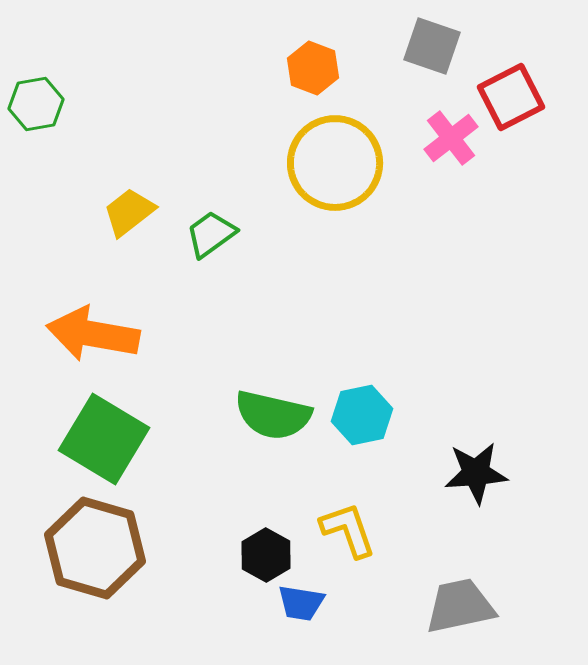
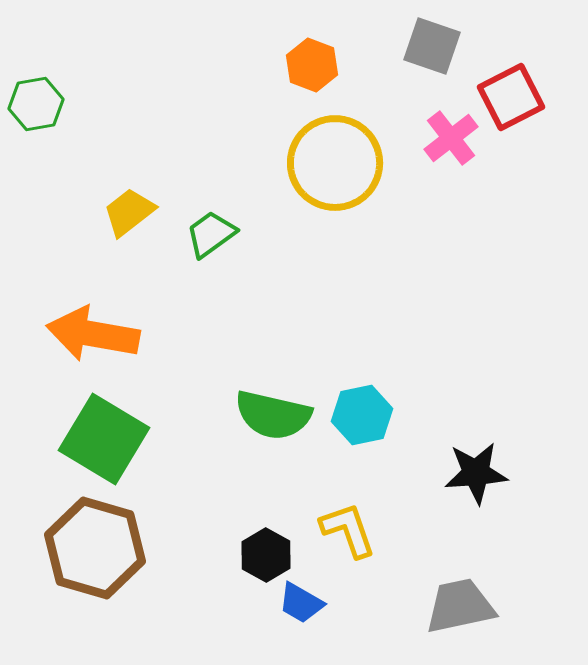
orange hexagon: moved 1 px left, 3 px up
blue trapezoid: rotated 21 degrees clockwise
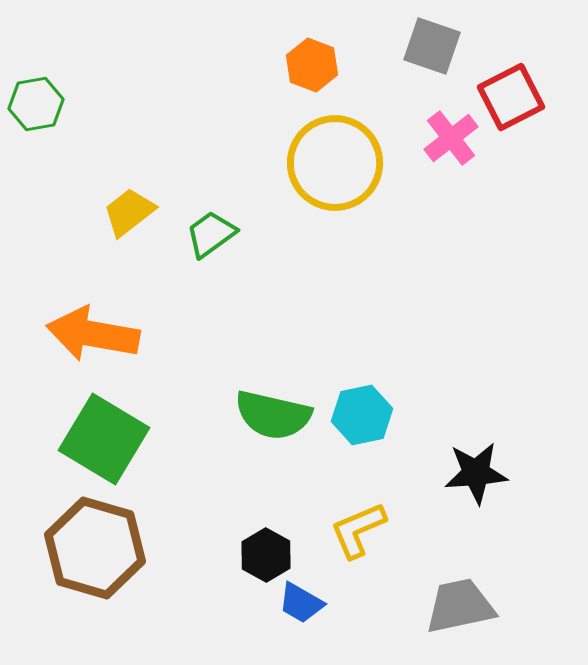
yellow L-shape: moved 10 px right; rotated 94 degrees counterclockwise
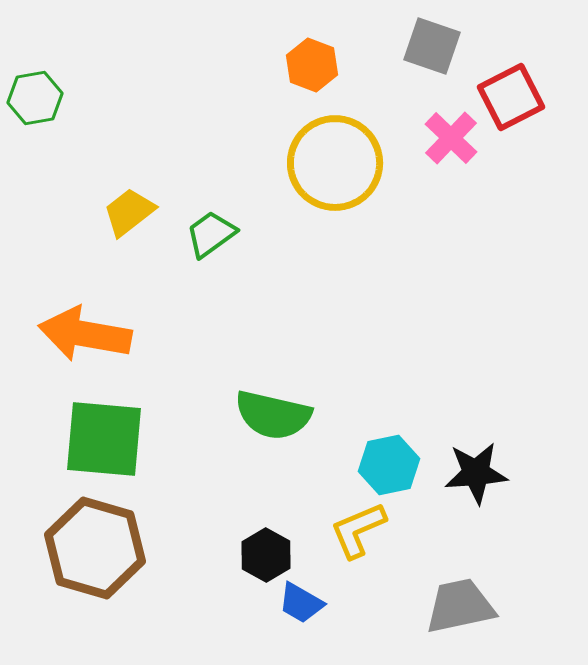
green hexagon: moved 1 px left, 6 px up
pink cross: rotated 8 degrees counterclockwise
orange arrow: moved 8 px left
cyan hexagon: moved 27 px right, 50 px down
green square: rotated 26 degrees counterclockwise
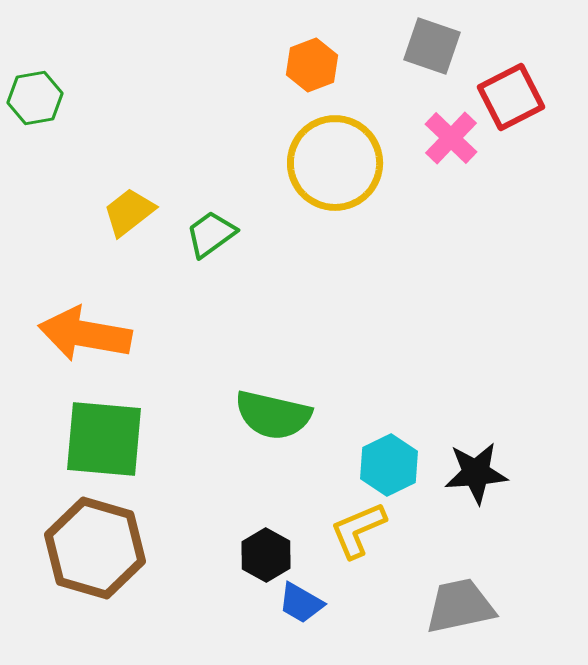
orange hexagon: rotated 18 degrees clockwise
cyan hexagon: rotated 14 degrees counterclockwise
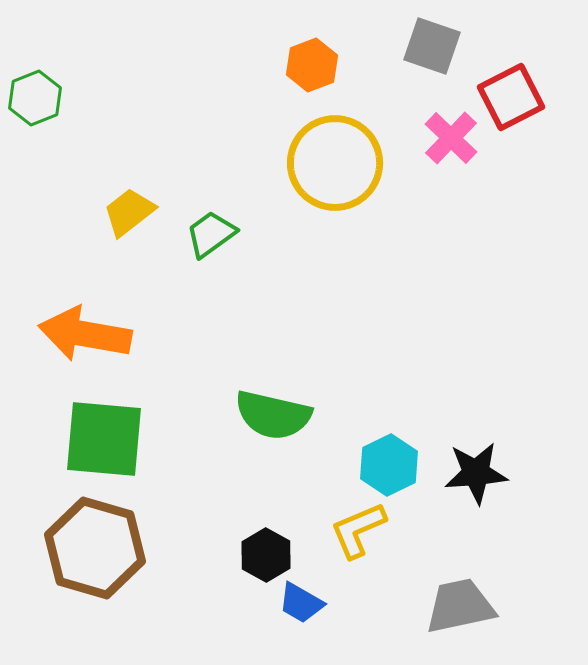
green hexagon: rotated 12 degrees counterclockwise
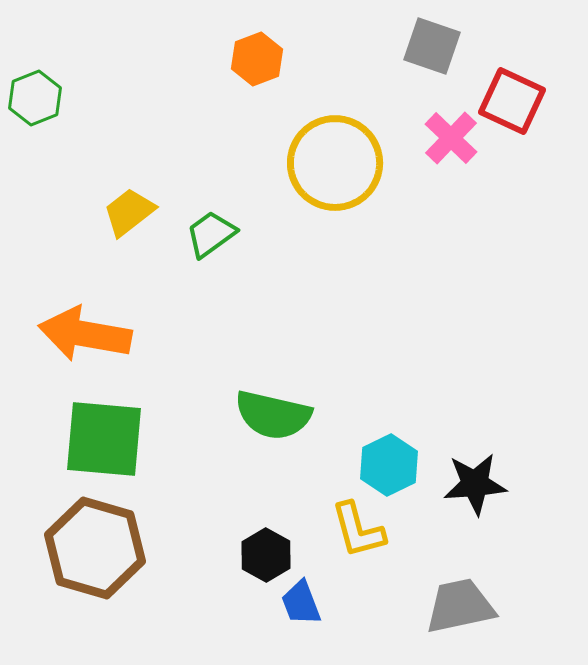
orange hexagon: moved 55 px left, 6 px up
red square: moved 1 px right, 4 px down; rotated 38 degrees counterclockwise
black star: moved 1 px left, 11 px down
yellow L-shape: rotated 82 degrees counterclockwise
blue trapezoid: rotated 39 degrees clockwise
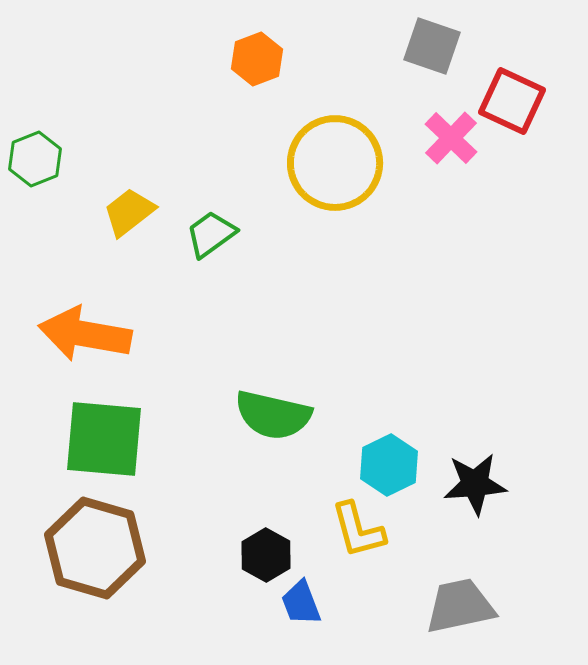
green hexagon: moved 61 px down
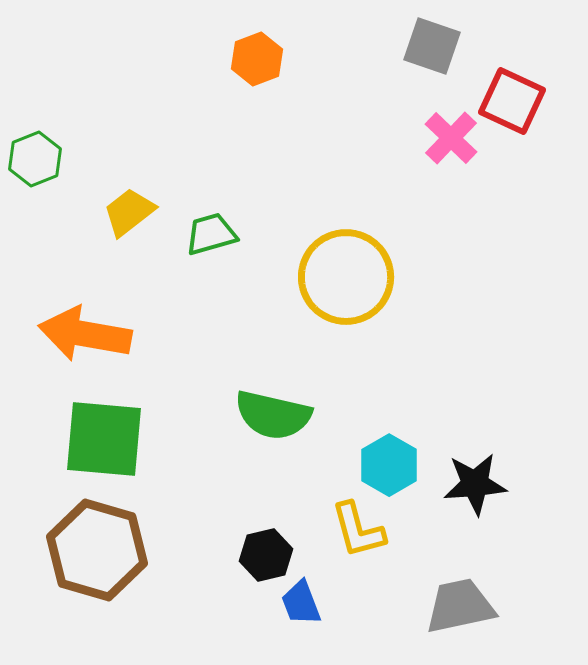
yellow circle: moved 11 px right, 114 px down
green trapezoid: rotated 20 degrees clockwise
cyan hexagon: rotated 4 degrees counterclockwise
brown hexagon: moved 2 px right, 2 px down
black hexagon: rotated 18 degrees clockwise
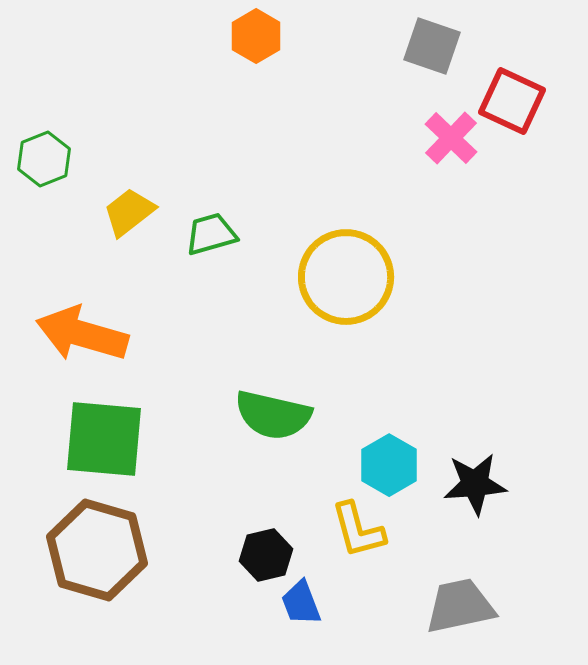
orange hexagon: moved 1 px left, 23 px up; rotated 9 degrees counterclockwise
green hexagon: moved 9 px right
orange arrow: moved 3 px left; rotated 6 degrees clockwise
